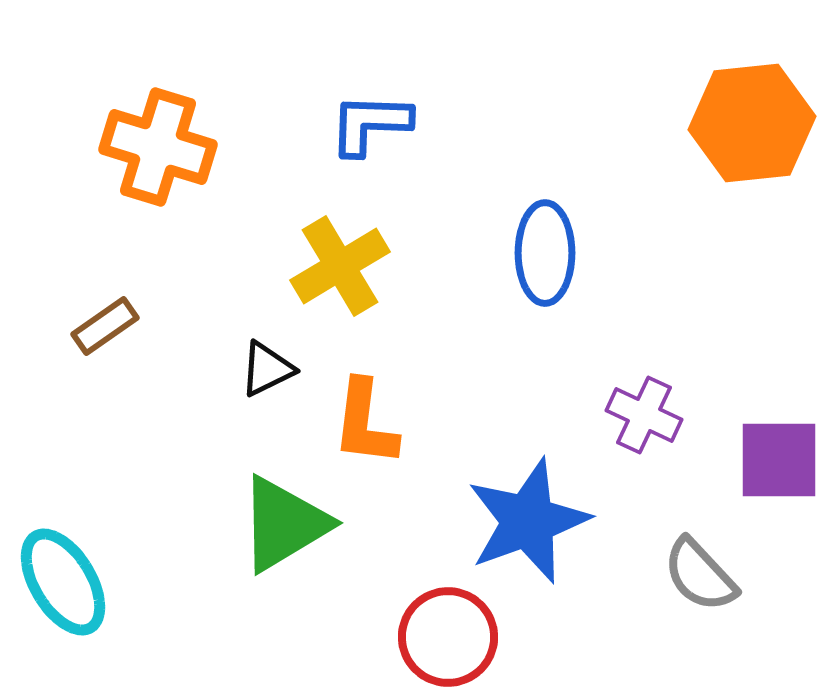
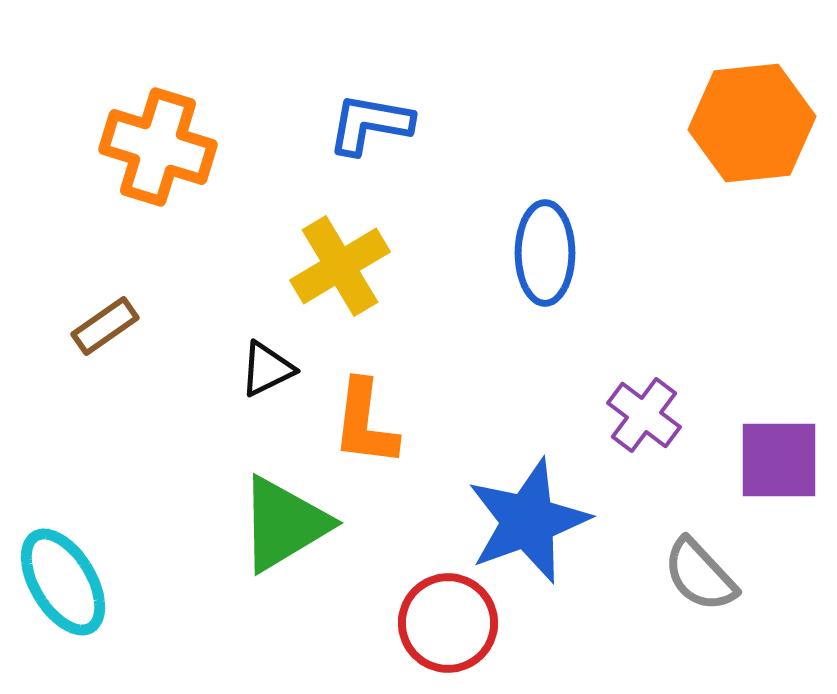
blue L-shape: rotated 8 degrees clockwise
purple cross: rotated 12 degrees clockwise
red circle: moved 14 px up
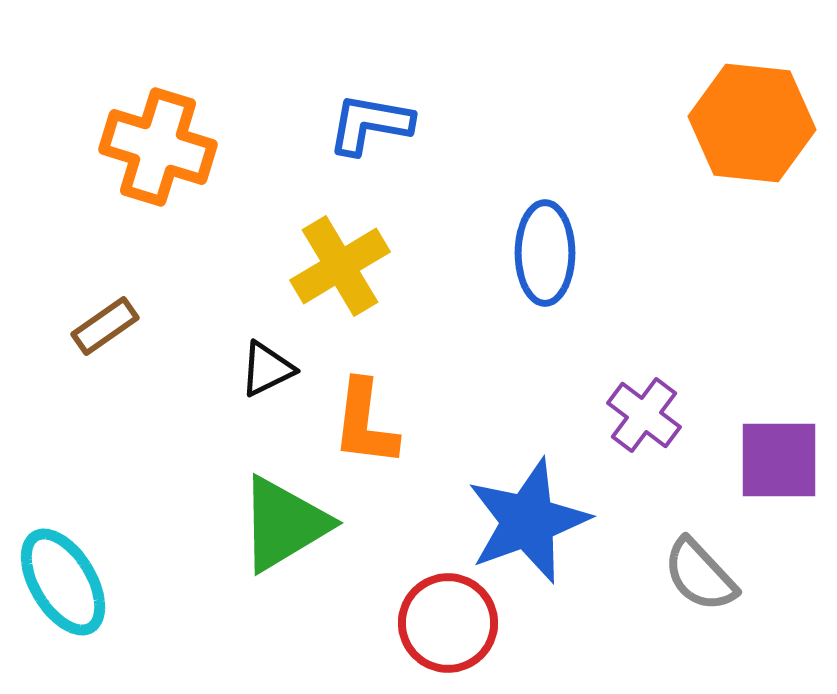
orange hexagon: rotated 12 degrees clockwise
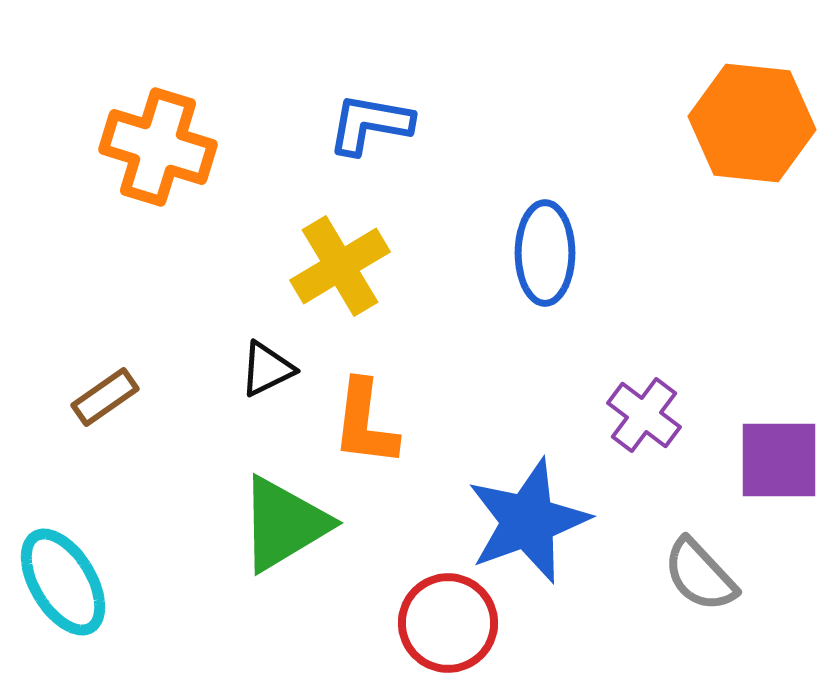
brown rectangle: moved 71 px down
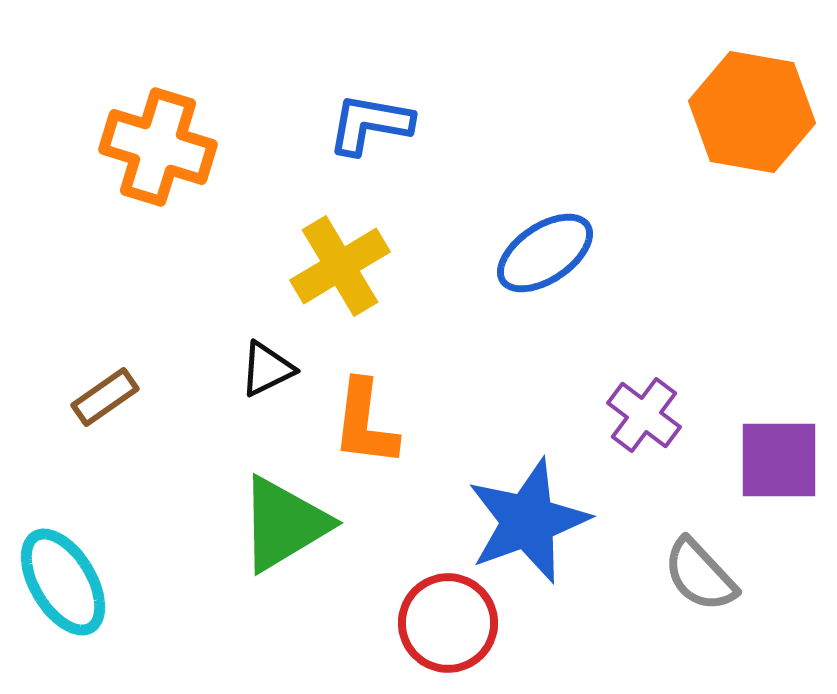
orange hexagon: moved 11 px up; rotated 4 degrees clockwise
blue ellipse: rotated 56 degrees clockwise
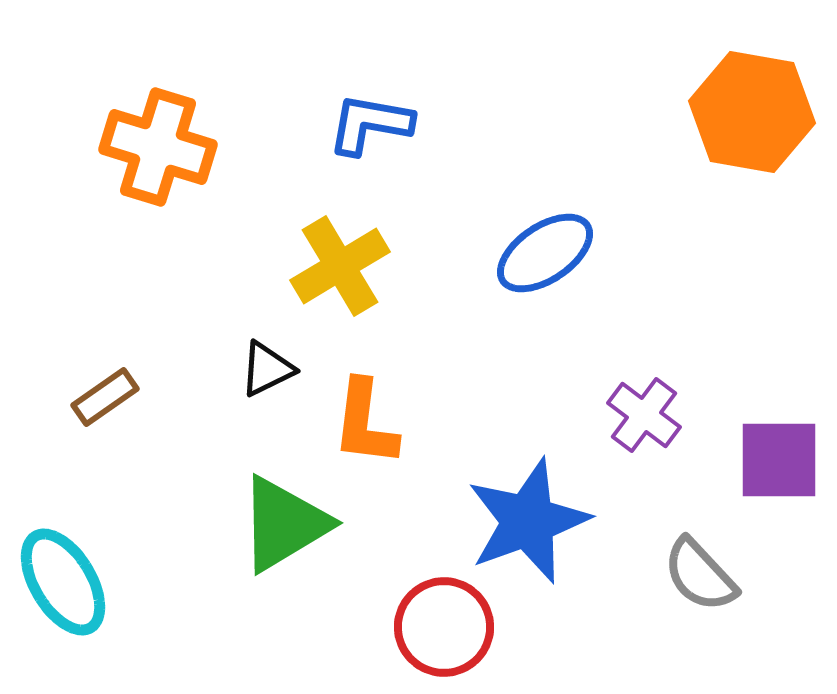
red circle: moved 4 px left, 4 px down
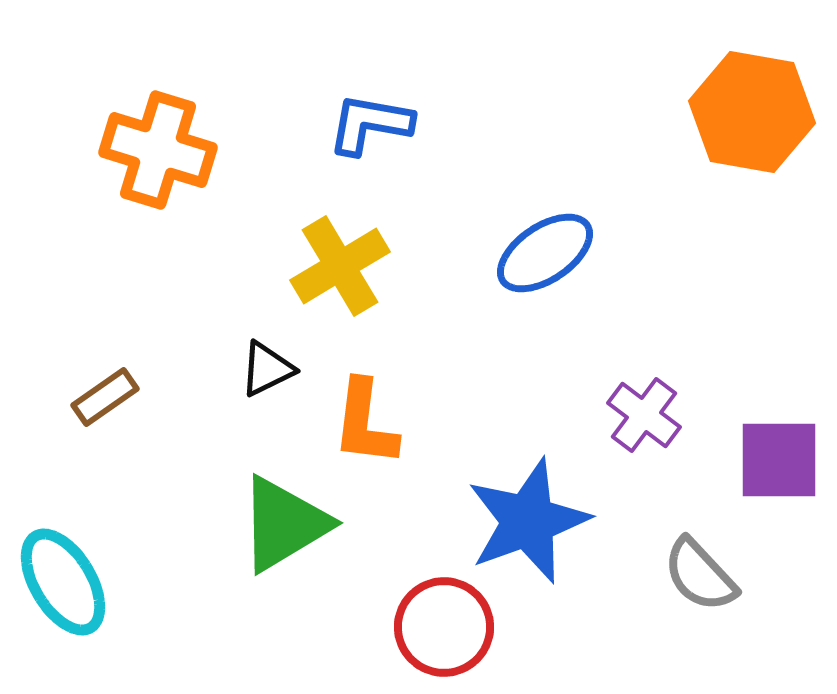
orange cross: moved 3 px down
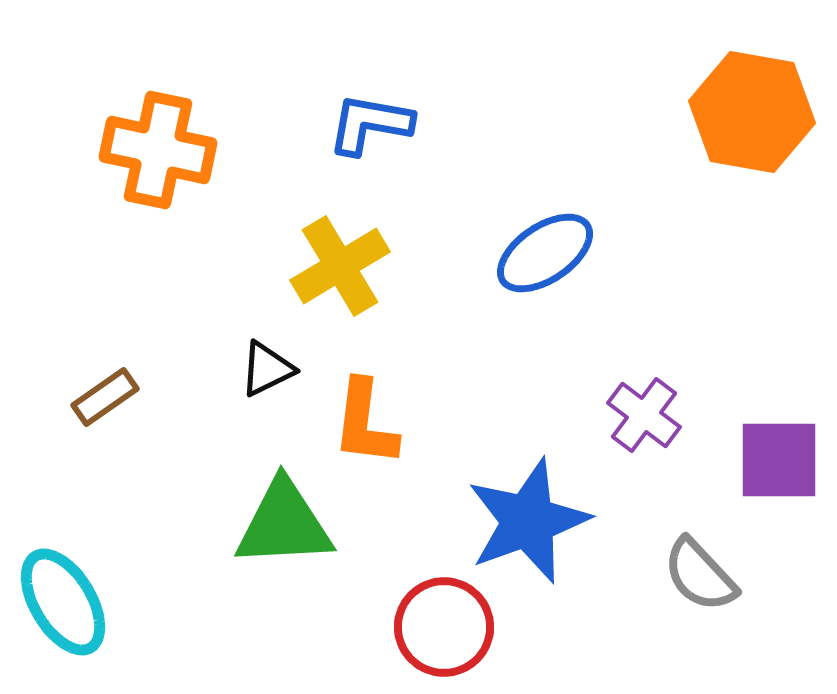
orange cross: rotated 5 degrees counterclockwise
green triangle: rotated 28 degrees clockwise
cyan ellipse: moved 20 px down
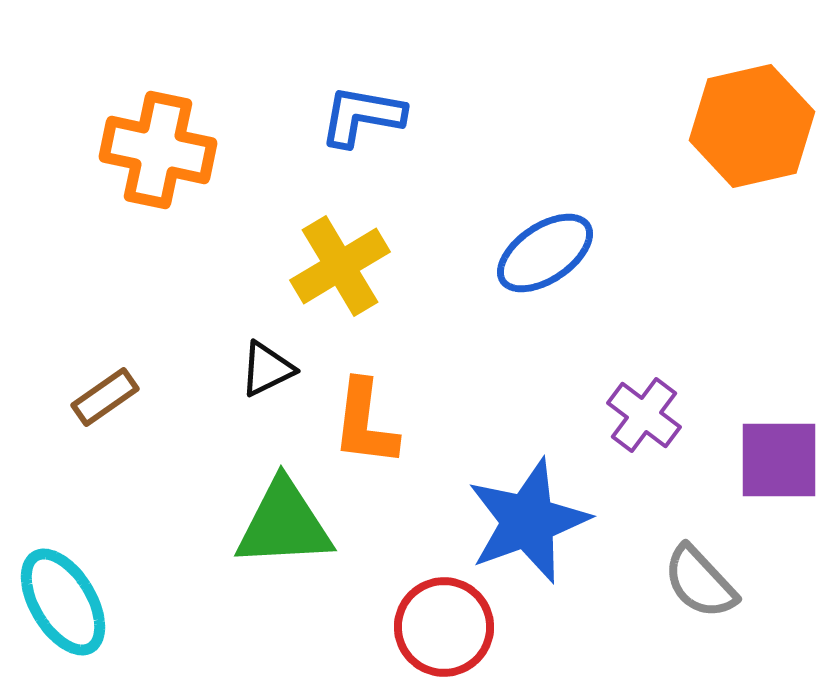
orange hexagon: moved 14 px down; rotated 23 degrees counterclockwise
blue L-shape: moved 8 px left, 8 px up
gray semicircle: moved 7 px down
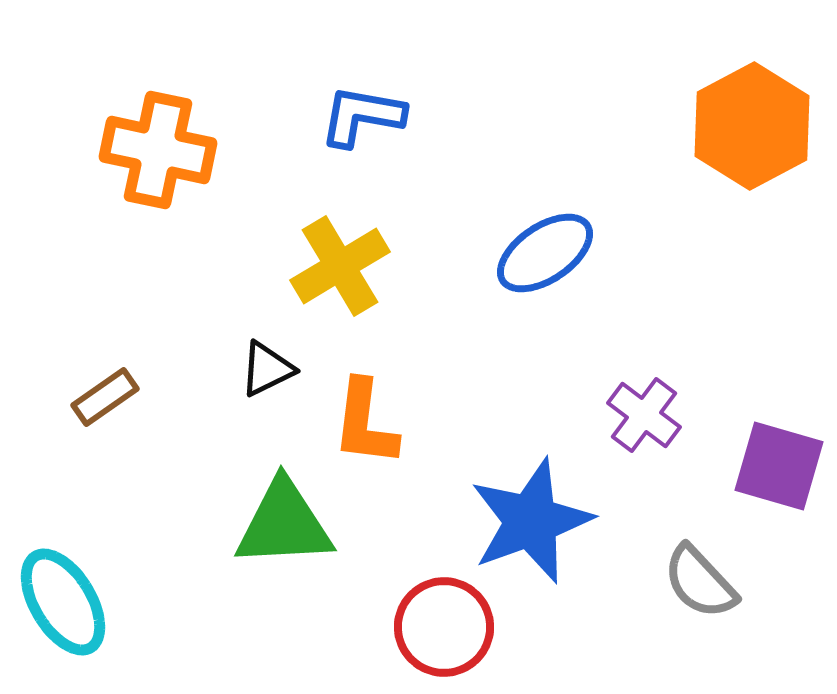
orange hexagon: rotated 15 degrees counterclockwise
purple square: moved 6 px down; rotated 16 degrees clockwise
blue star: moved 3 px right
